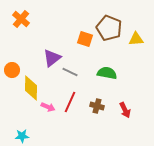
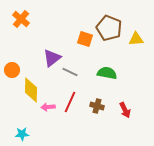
yellow diamond: moved 2 px down
pink arrow: rotated 152 degrees clockwise
cyan star: moved 2 px up
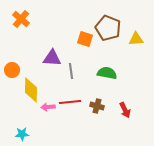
brown pentagon: moved 1 px left
purple triangle: rotated 42 degrees clockwise
gray line: moved 1 px right, 1 px up; rotated 56 degrees clockwise
red line: rotated 60 degrees clockwise
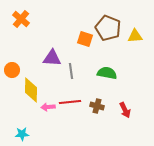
yellow triangle: moved 1 px left, 3 px up
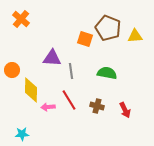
red line: moved 1 px left, 2 px up; rotated 65 degrees clockwise
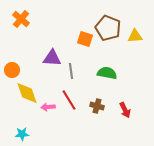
yellow diamond: moved 4 px left, 3 px down; rotated 20 degrees counterclockwise
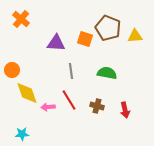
purple triangle: moved 4 px right, 15 px up
red arrow: rotated 14 degrees clockwise
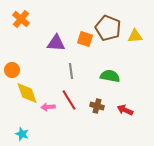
green semicircle: moved 3 px right, 3 px down
red arrow: rotated 126 degrees clockwise
cyan star: rotated 24 degrees clockwise
